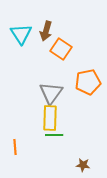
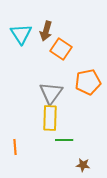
green line: moved 10 px right, 5 px down
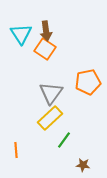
brown arrow: rotated 24 degrees counterclockwise
orange square: moved 16 px left
yellow rectangle: rotated 45 degrees clockwise
green line: rotated 54 degrees counterclockwise
orange line: moved 1 px right, 3 px down
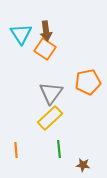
green line: moved 5 px left, 9 px down; rotated 42 degrees counterclockwise
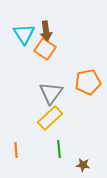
cyan triangle: moved 3 px right
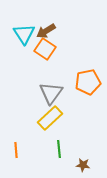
brown arrow: rotated 66 degrees clockwise
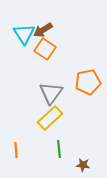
brown arrow: moved 3 px left, 1 px up
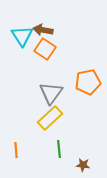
brown arrow: rotated 42 degrees clockwise
cyan triangle: moved 2 px left, 2 px down
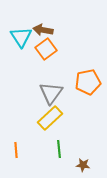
cyan triangle: moved 1 px left, 1 px down
orange square: moved 1 px right; rotated 20 degrees clockwise
